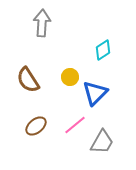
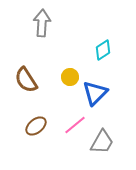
brown semicircle: moved 2 px left
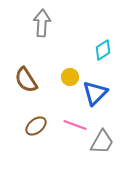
pink line: rotated 60 degrees clockwise
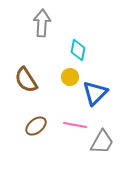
cyan diamond: moved 25 px left; rotated 45 degrees counterclockwise
pink line: rotated 10 degrees counterclockwise
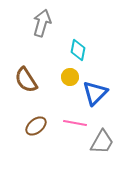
gray arrow: rotated 12 degrees clockwise
pink line: moved 2 px up
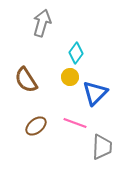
cyan diamond: moved 2 px left, 3 px down; rotated 25 degrees clockwise
pink line: rotated 10 degrees clockwise
gray trapezoid: moved 5 px down; rotated 28 degrees counterclockwise
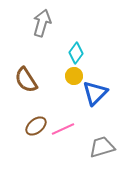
yellow circle: moved 4 px right, 1 px up
pink line: moved 12 px left, 6 px down; rotated 45 degrees counterclockwise
gray trapezoid: rotated 108 degrees counterclockwise
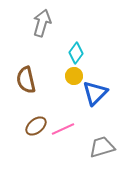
brown semicircle: rotated 20 degrees clockwise
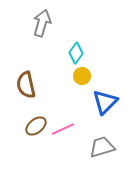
yellow circle: moved 8 px right
brown semicircle: moved 5 px down
blue triangle: moved 10 px right, 9 px down
